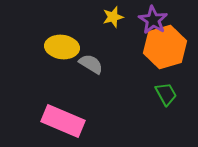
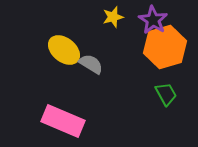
yellow ellipse: moved 2 px right, 3 px down; rotated 32 degrees clockwise
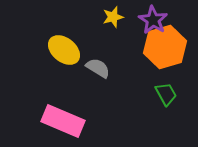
gray semicircle: moved 7 px right, 4 px down
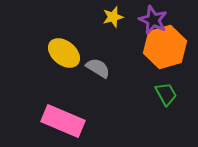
purple star: rotated 8 degrees counterclockwise
yellow ellipse: moved 3 px down
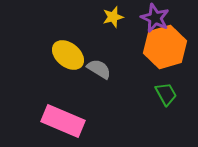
purple star: moved 2 px right, 2 px up
yellow ellipse: moved 4 px right, 2 px down
gray semicircle: moved 1 px right, 1 px down
